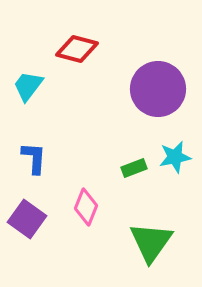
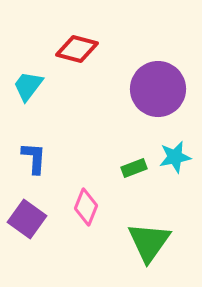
green triangle: moved 2 px left
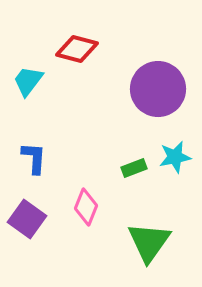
cyan trapezoid: moved 5 px up
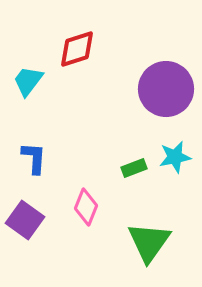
red diamond: rotated 33 degrees counterclockwise
purple circle: moved 8 px right
purple square: moved 2 px left, 1 px down
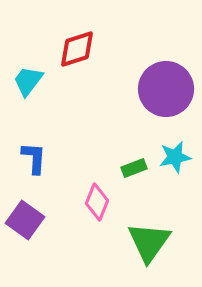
pink diamond: moved 11 px right, 5 px up
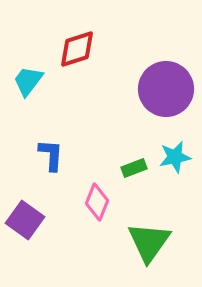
blue L-shape: moved 17 px right, 3 px up
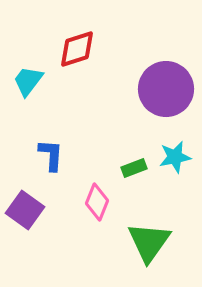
purple square: moved 10 px up
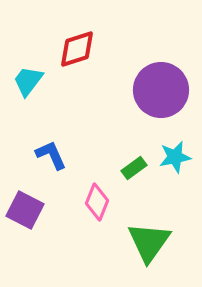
purple circle: moved 5 px left, 1 px down
blue L-shape: rotated 28 degrees counterclockwise
green rectangle: rotated 15 degrees counterclockwise
purple square: rotated 9 degrees counterclockwise
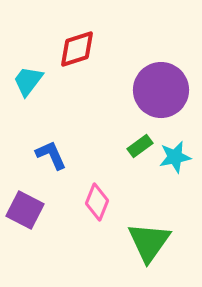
green rectangle: moved 6 px right, 22 px up
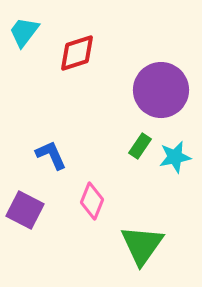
red diamond: moved 4 px down
cyan trapezoid: moved 4 px left, 49 px up
green rectangle: rotated 20 degrees counterclockwise
pink diamond: moved 5 px left, 1 px up
green triangle: moved 7 px left, 3 px down
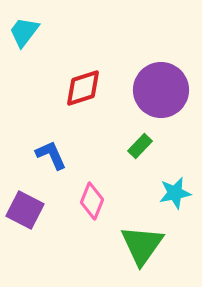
red diamond: moved 6 px right, 35 px down
green rectangle: rotated 10 degrees clockwise
cyan star: moved 36 px down
